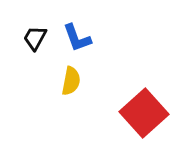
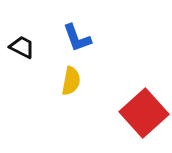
black trapezoid: moved 13 px left, 9 px down; rotated 88 degrees clockwise
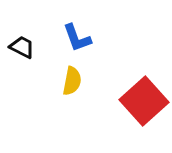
yellow semicircle: moved 1 px right
red square: moved 12 px up
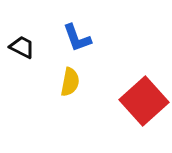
yellow semicircle: moved 2 px left, 1 px down
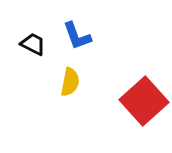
blue L-shape: moved 2 px up
black trapezoid: moved 11 px right, 3 px up
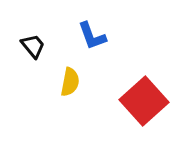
blue L-shape: moved 15 px right
black trapezoid: moved 2 px down; rotated 24 degrees clockwise
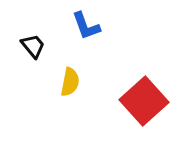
blue L-shape: moved 6 px left, 10 px up
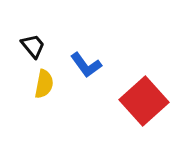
blue L-shape: moved 39 px down; rotated 16 degrees counterclockwise
yellow semicircle: moved 26 px left, 2 px down
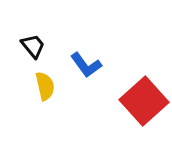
yellow semicircle: moved 1 px right, 2 px down; rotated 24 degrees counterclockwise
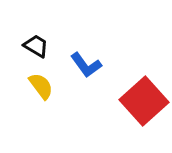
black trapezoid: moved 3 px right; rotated 20 degrees counterclockwise
yellow semicircle: moved 4 px left; rotated 24 degrees counterclockwise
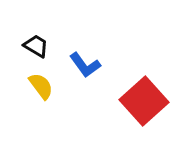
blue L-shape: moved 1 px left
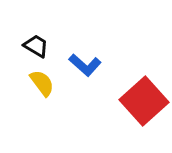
blue L-shape: rotated 12 degrees counterclockwise
yellow semicircle: moved 1 px right, 3 px up
